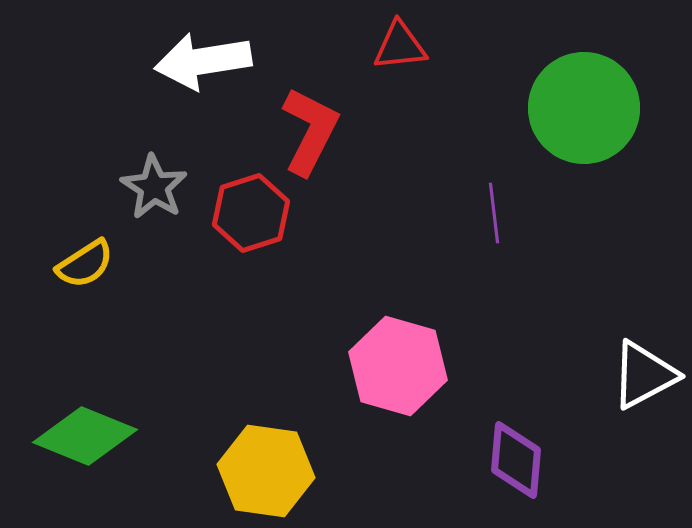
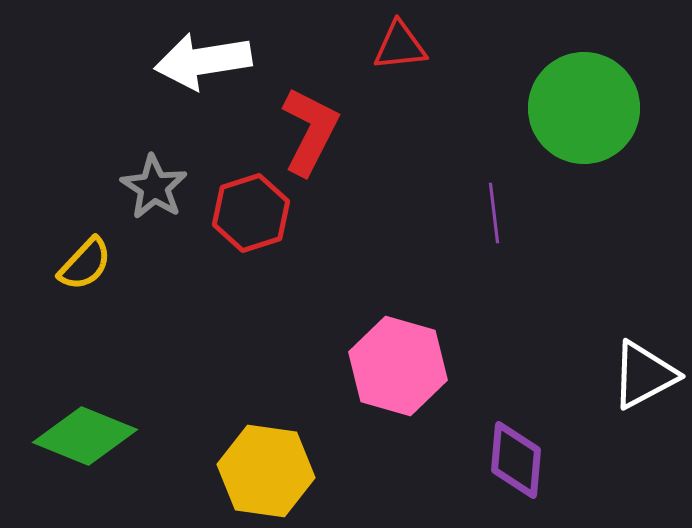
yellow semicircle: rotated 14 degrees counterclockwise
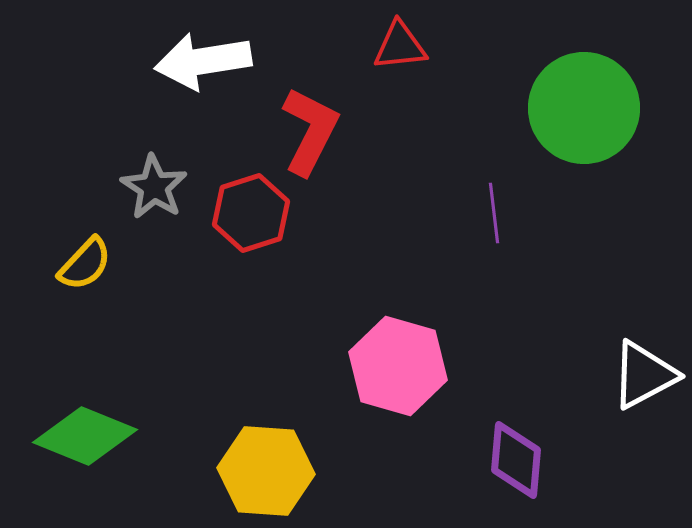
yellow hexagon: rotated 4 degrees counterclockwise
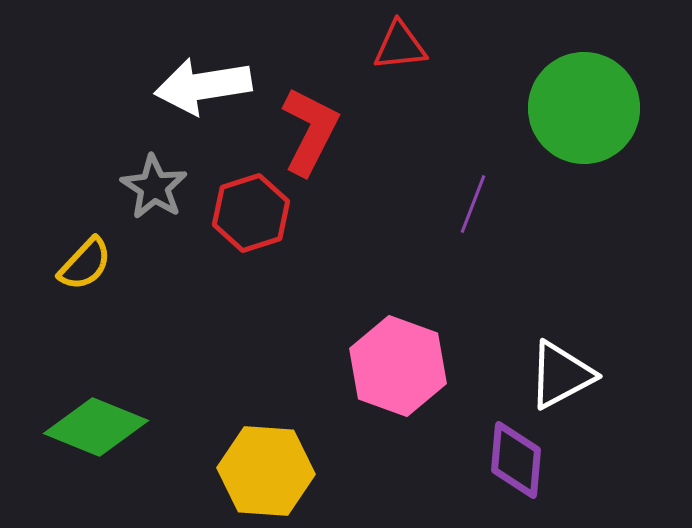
white arrow: moved 25 px down
purple line: moved 21 px left, 9 px up; rotated 28 degrees clockwise
pink hexagon: rotated 4 degrees clockwise
white triangle: moved 83 px left
green diamond: moved 11 px right, 9 px up
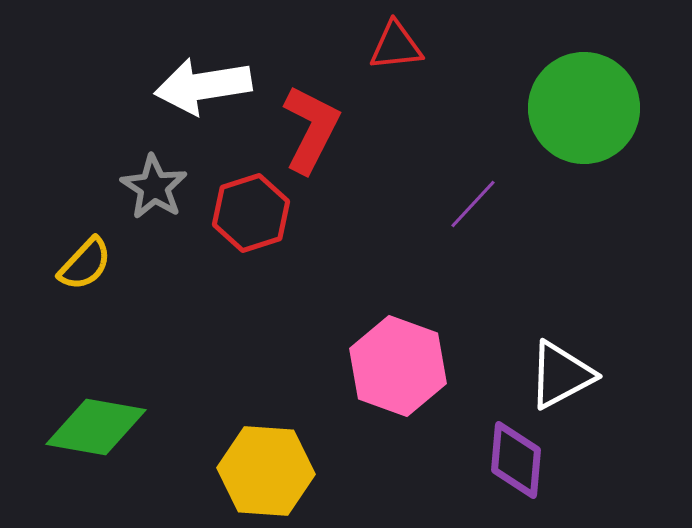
red triangle: moved 4 px left
red L-shape: moved 1 px right, 2 px up
purple line: rotated 22 degrees clockwise
green diamond: rotated 12 degrees counterclockwise
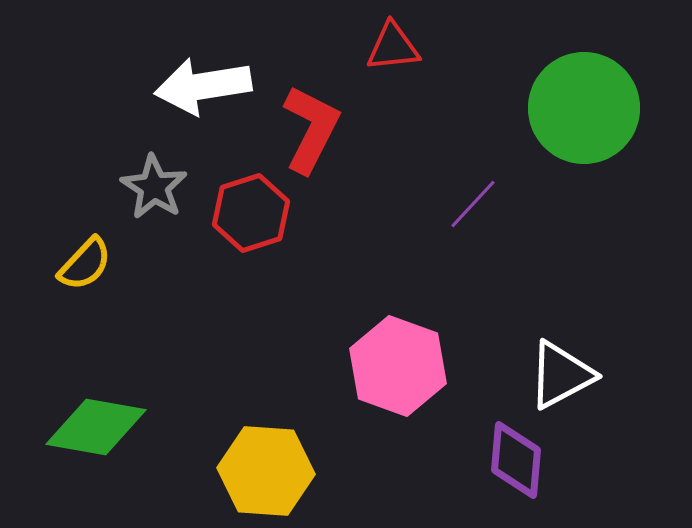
red triangle: moved 3 px left, 1 px down
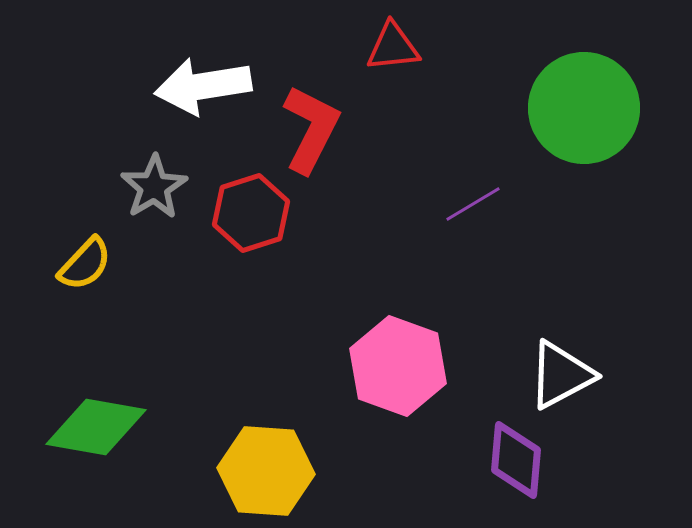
gray star: rotated 8 degrees clockwise
purple line: rotated 16 degrees clockwise
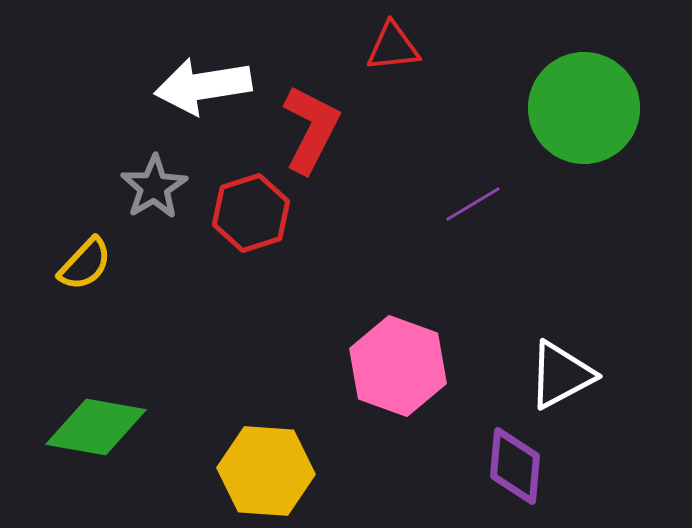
purple diamond: moved 1 px left, 6 px down
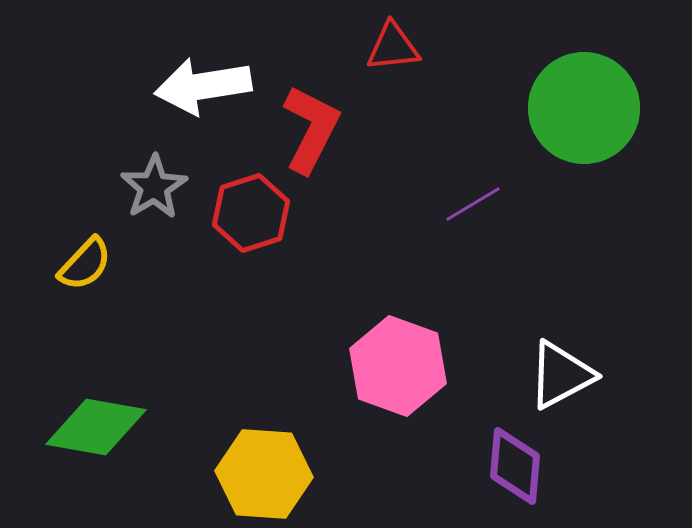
yellow hexagon: moved 2 px left, 3 px down
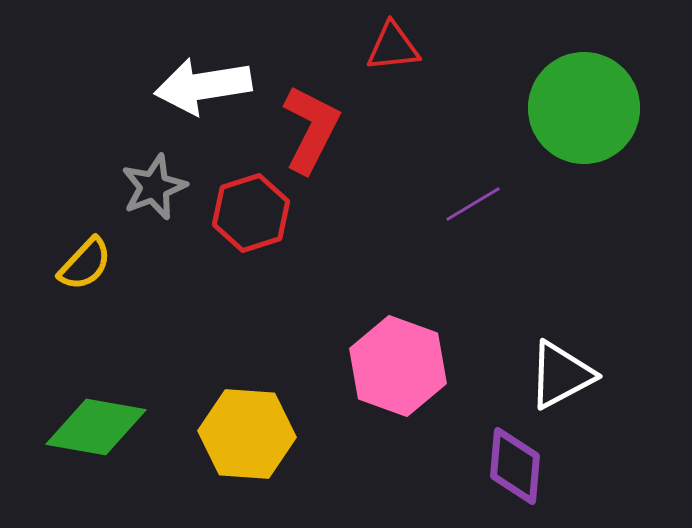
gray star: rotated 10 degrees clockwise
yellow hexagon: moved 17 px left, 40 px up
